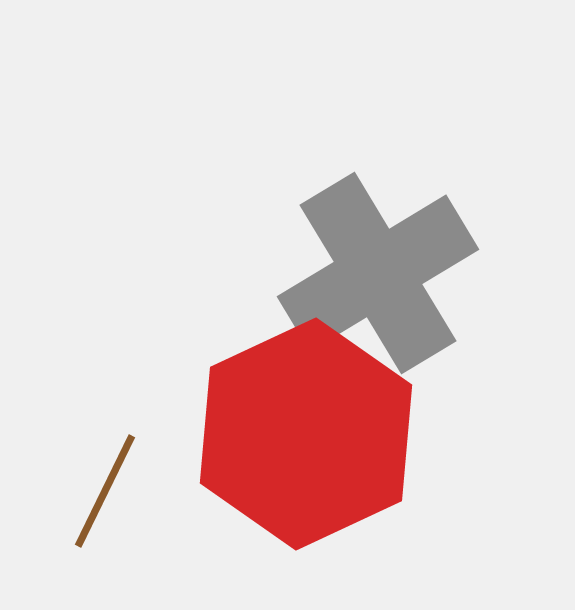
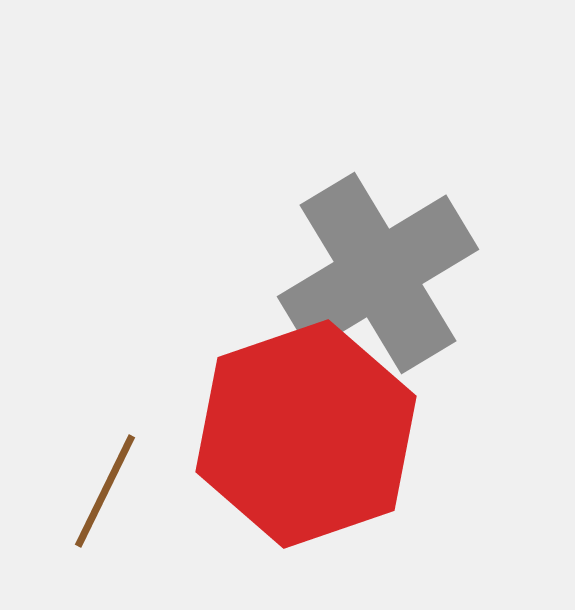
red hexagon: rotated 6 degrees clockwise
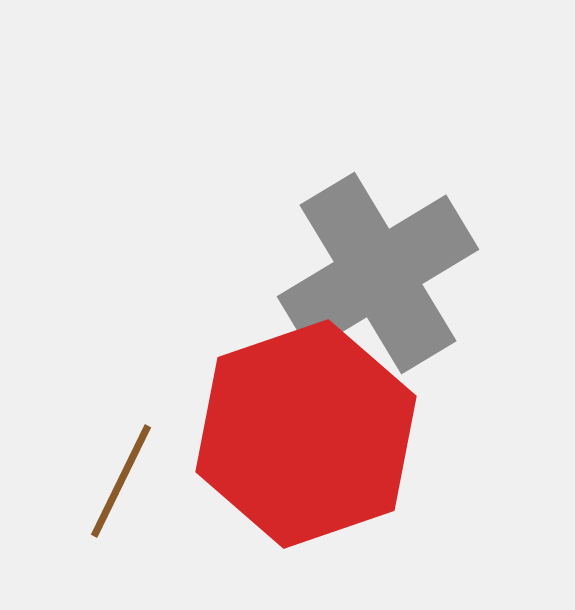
brown line: moved 16 px right, 10 px up
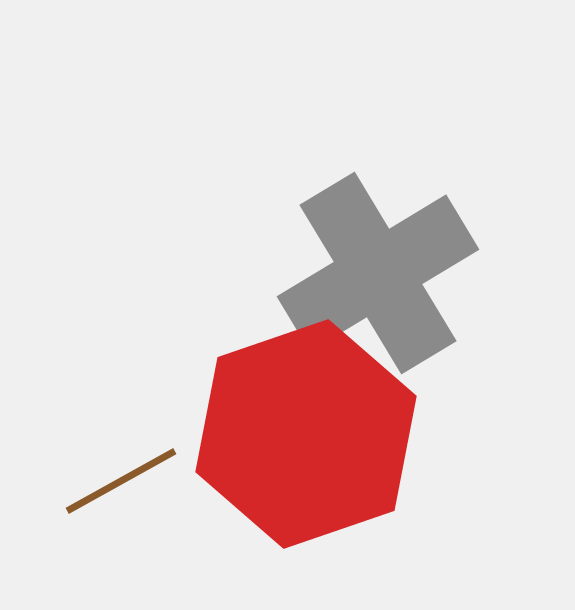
brown line: rotated 35 degrees clockwise
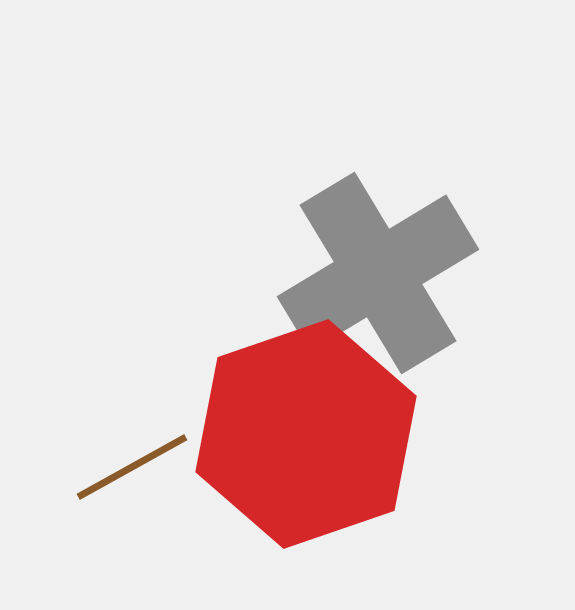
brown line: moved 11 px right, 14 px up
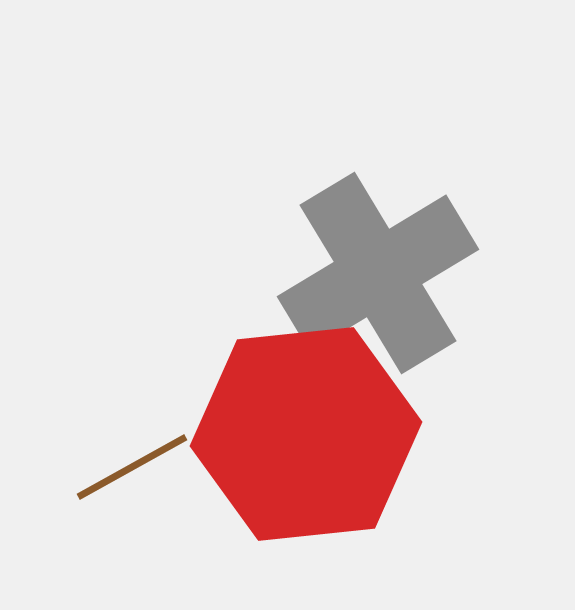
red hexagon: rotated 13 degrees clockwise
